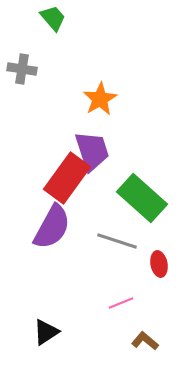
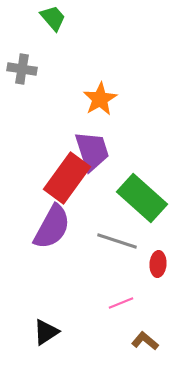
red ellipse: moved 1 px left; rotated 15 degrees clockwise
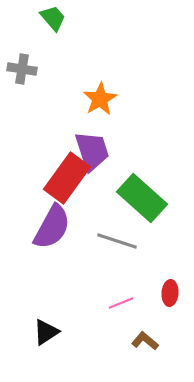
red ellipse: moved 12 px right, 29 px down
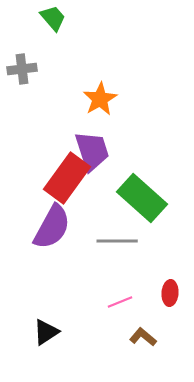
gray cross: rotated 16 degrees counterclockwise
gray line: rotated 18 degrees counterclockwise
pink line: moved 1 px left, 1 px up
brown L-shape: moved 2 px left, 4 px up
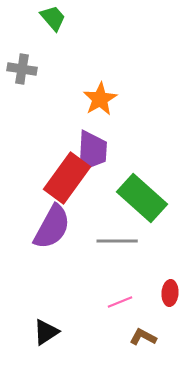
gray cross: rotated 16 degrees clockwise
purple trapezoid: rotated 21 degrees clockwise
brown L-shape: rotated 12 degrees counterclockwise
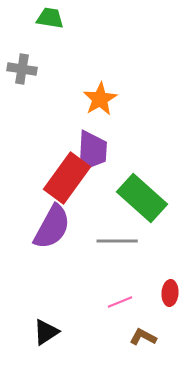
green trapezoid: moved 3 px left; rotated 40 degrees counterclockwise
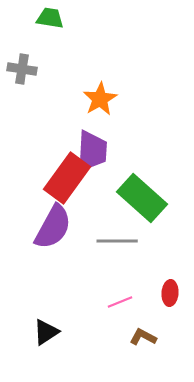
purple semicircle: moved 1 px right
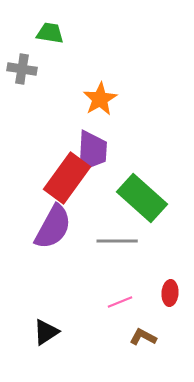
green trapezoid: moved 15 px down
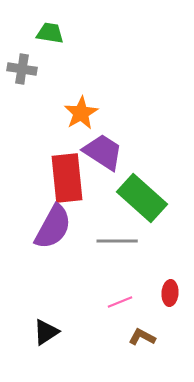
orange star: moved 19 px left, 14 px down
purple trapezoid: moved 11 px right, 1 px down; rotated 60 degrees counterclockwise
red rectangle: rotated 42 degrees counterclockwise
brown L-shape: moved 1 px left
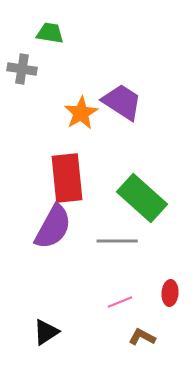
purple trapezoid: moved 19 px right, 50 px up
